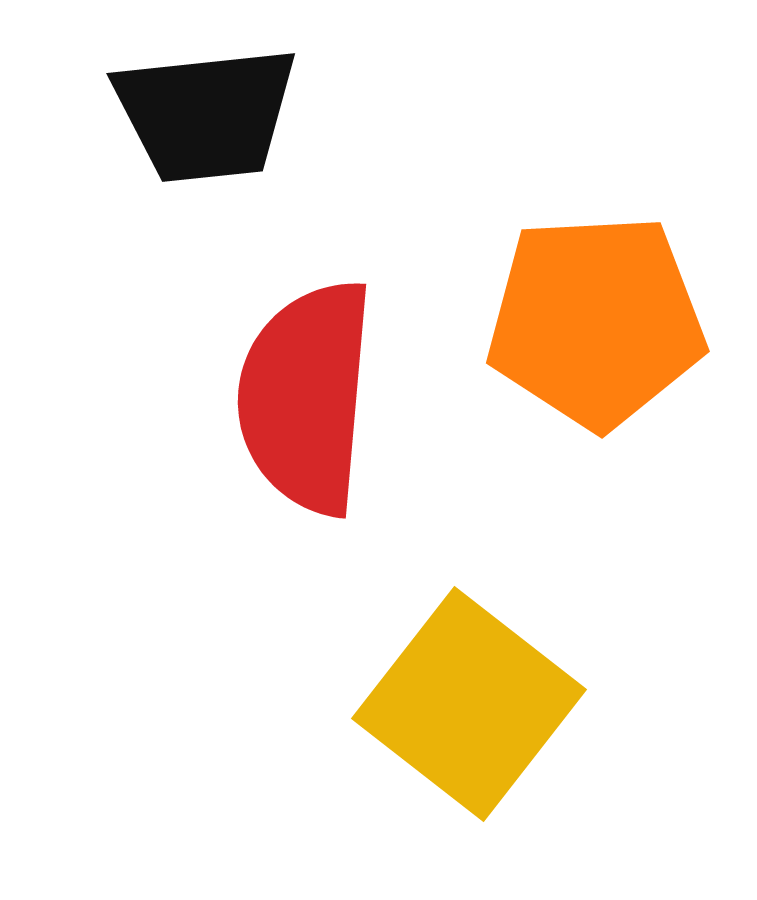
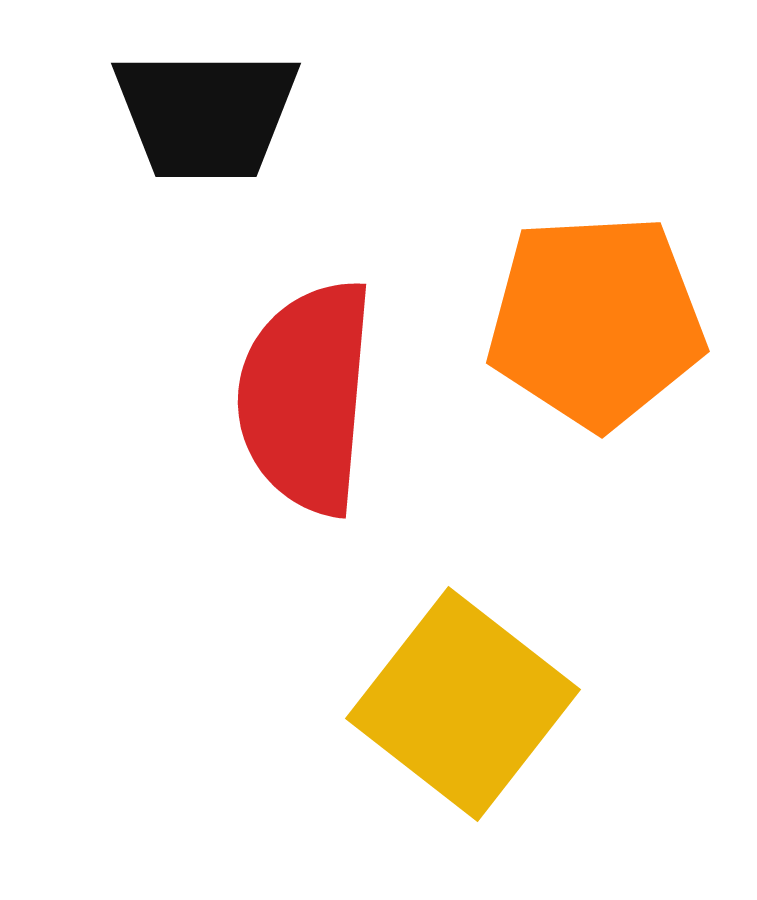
black trapezoid: rotated 6 degrees clockwise
yellow square: moved 6 px left
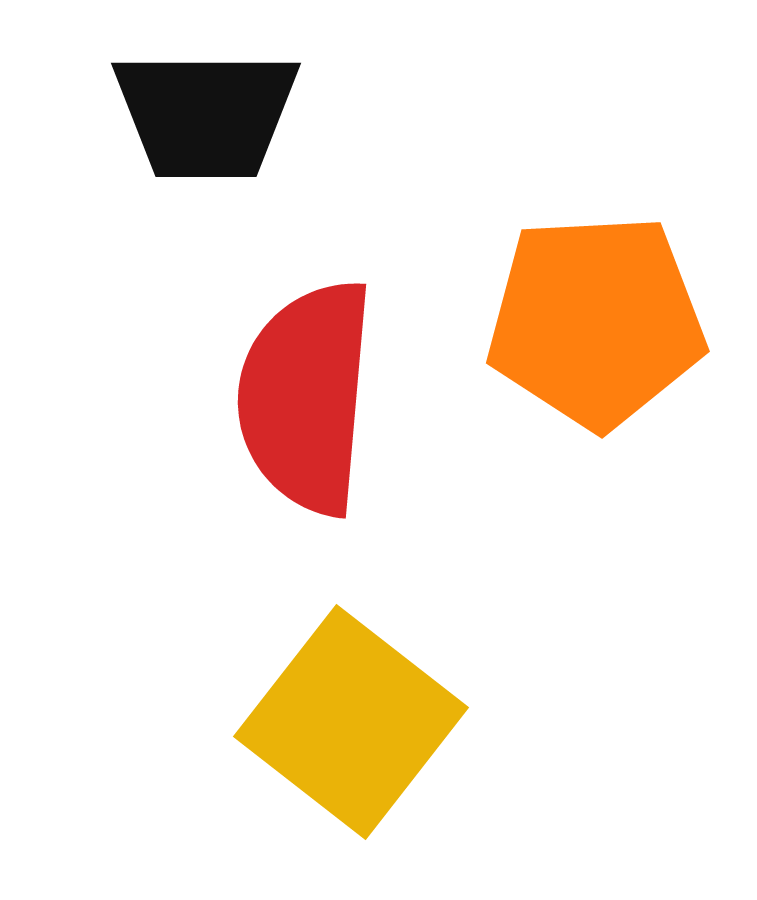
yellow square: moved 112 px left, 18 px down
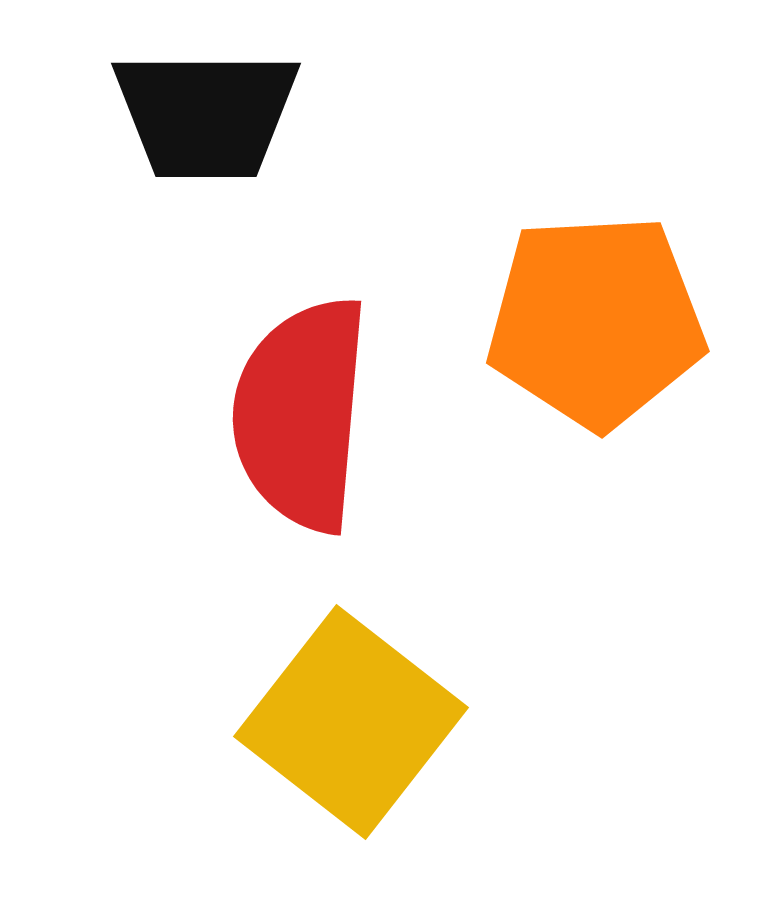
red semicircle: moved 5 px left, 17 px down
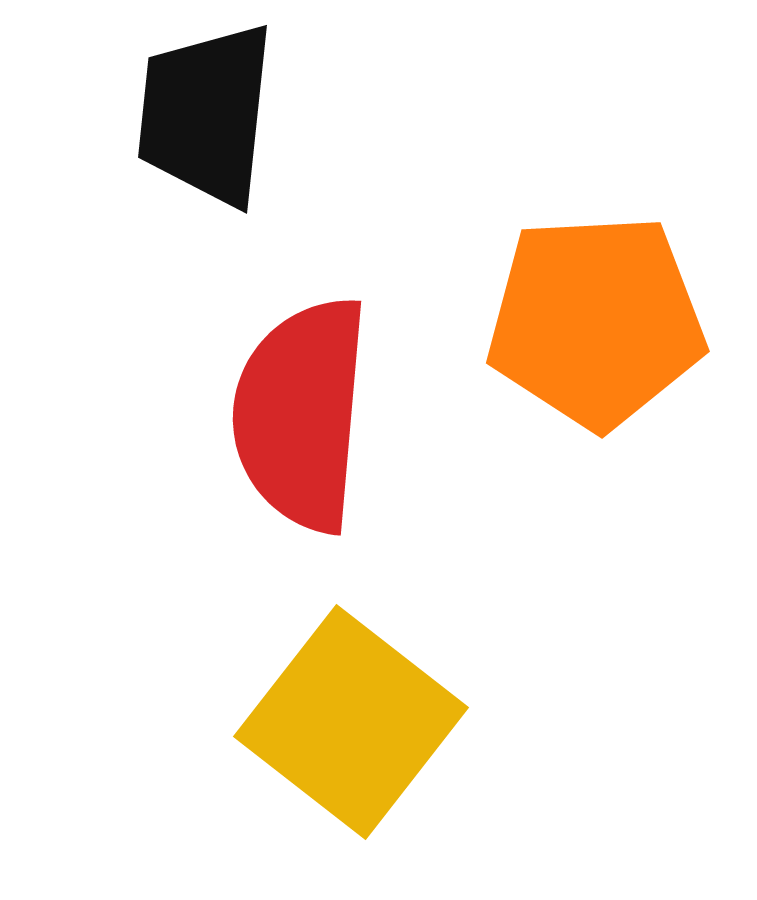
black trapezoid: rotated 96 degrees clockwise
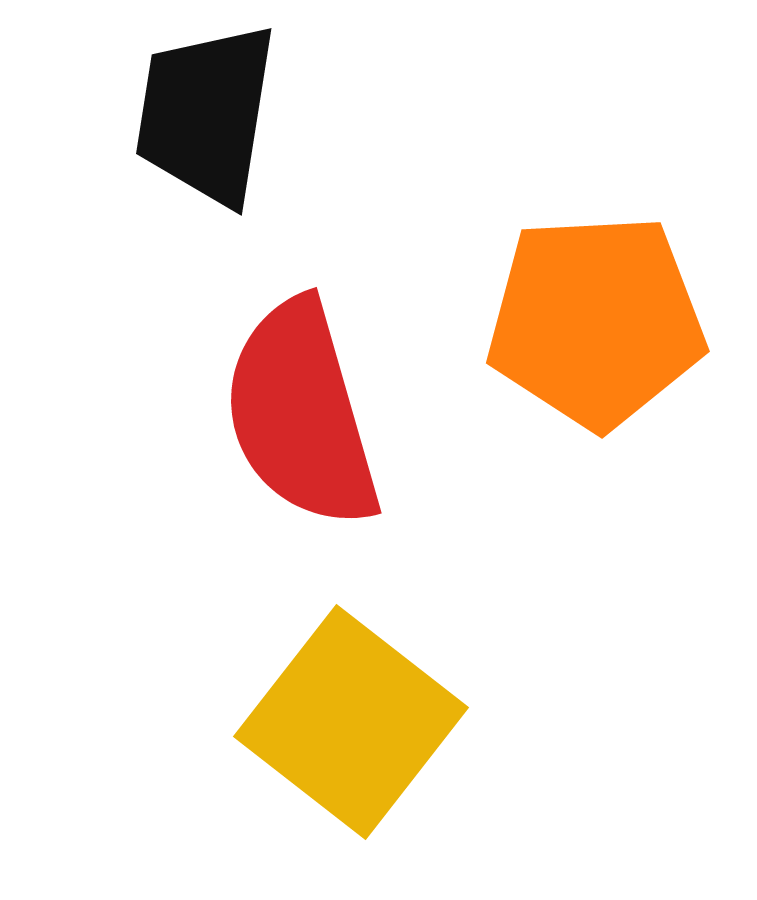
black trapezoid: rotated 3 degrees clockwise
red semicircle: rotated 21 degrees counterclockwise
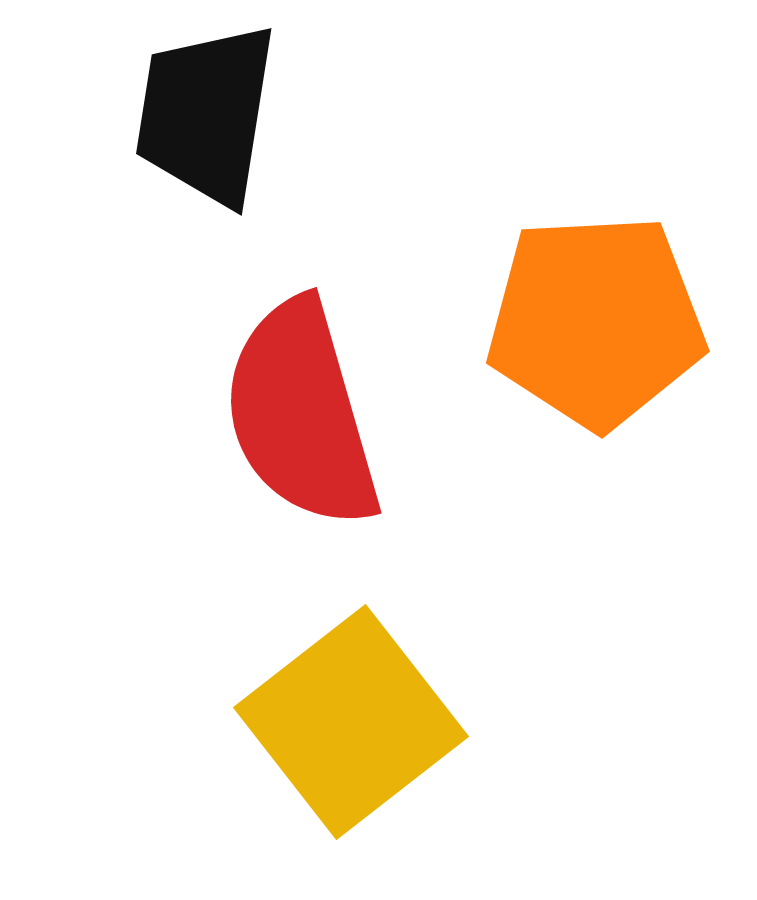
yellow square: rotated 14 degrees clockwise
